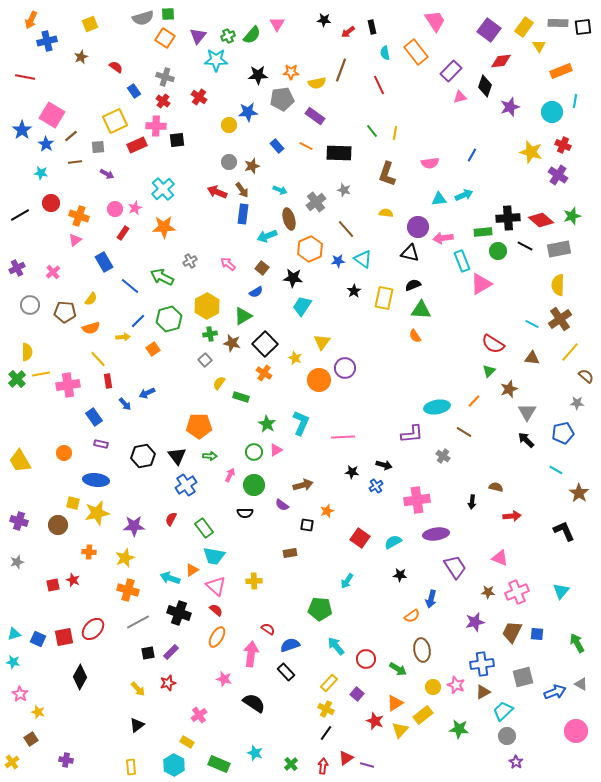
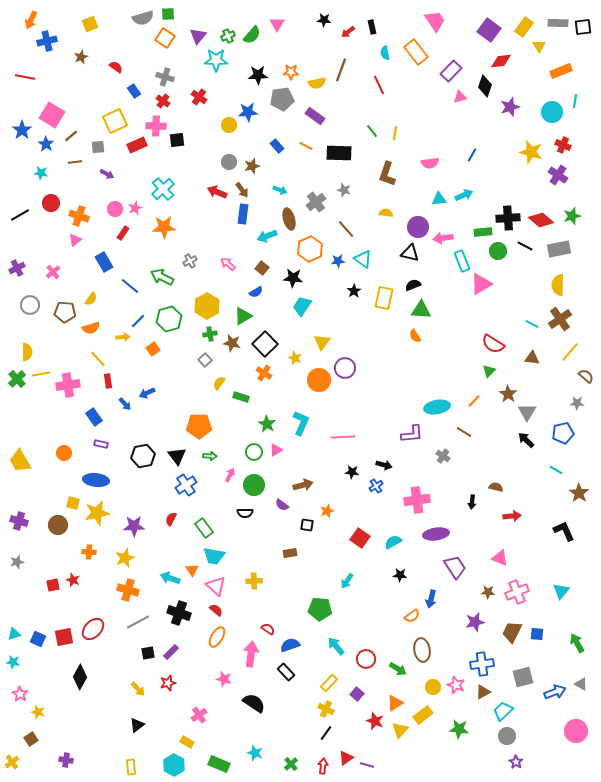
brown star at (509, 389): moved 1 px left, 5 px down; rotated 18 degrees counterclockwise
orange triangle at (192, 570): rotated 32 degrees counterclockwise
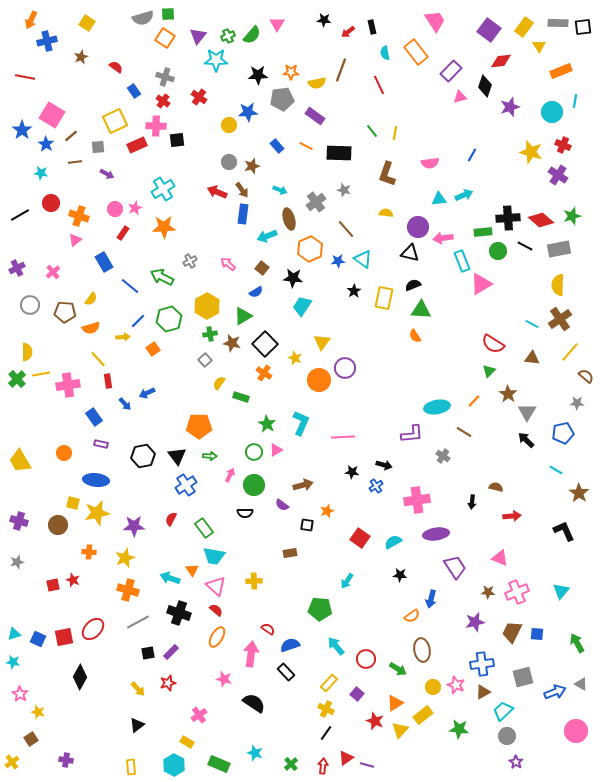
yellow square at (90, 24): moved 3 px left, 1 px up; rotated 35 degrees counterclockwise
cyan cross at (163, 189): rotated 10 degrees clockwise
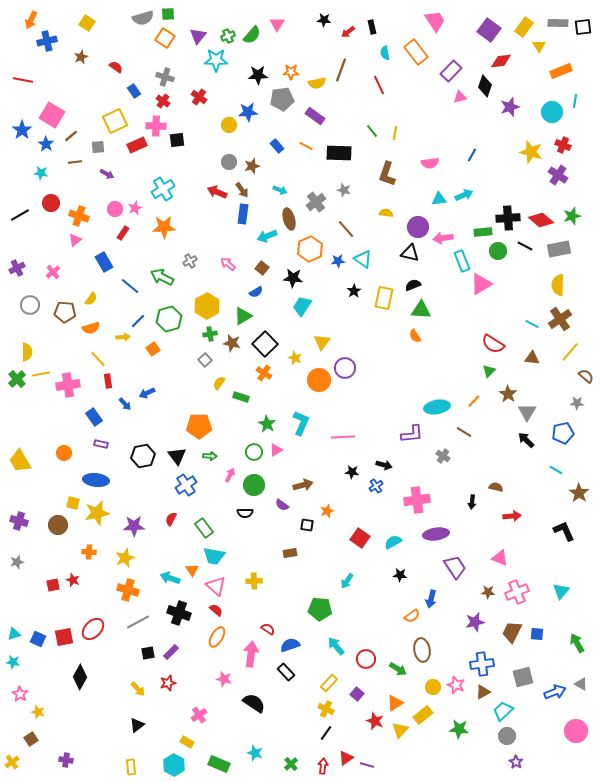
red line at (25, 77): moved 2 px left, 3 px down
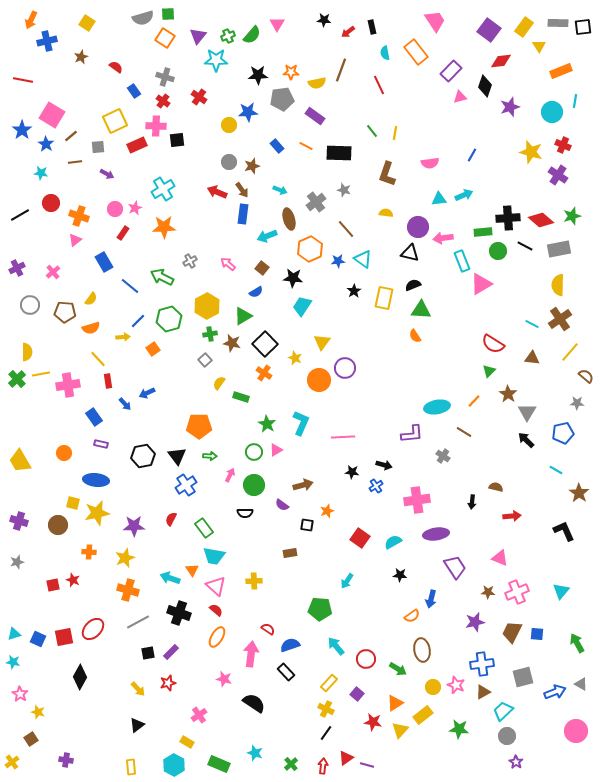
red star at (375, 721): moved 2 px left, 1 px down; rotated 12 degrees counterclockwise
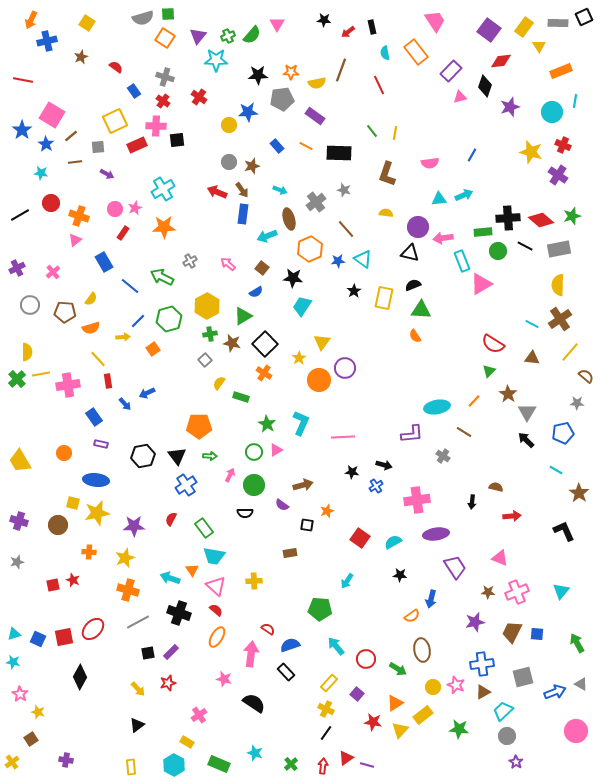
black square at (583, 27): moved 1 px right, 10 px up; rotated 18 degrees counterclockwise
yellow star at (295, 358): moved 4 px right; rotated 16 degrees clockwise
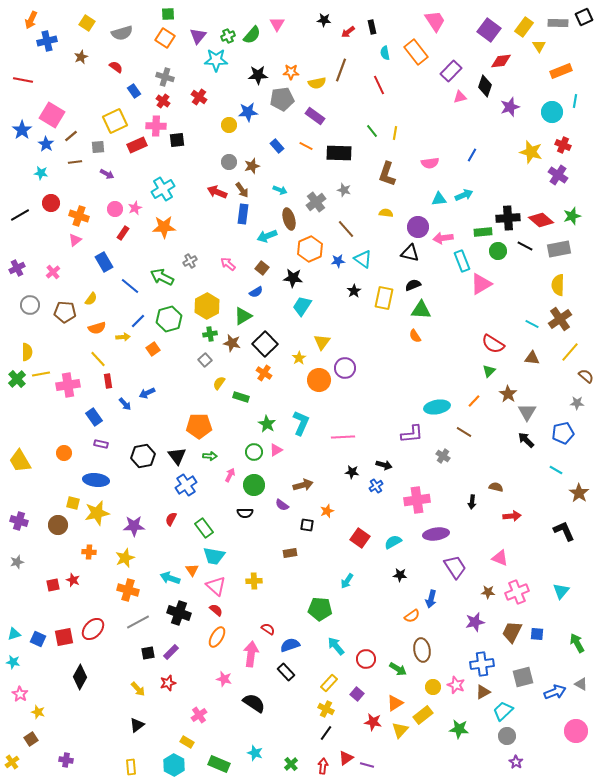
gray semicircle at (143, 18): moved 21 px left, 15 px down
orange semicircle at (91, 328): moved 6 px right
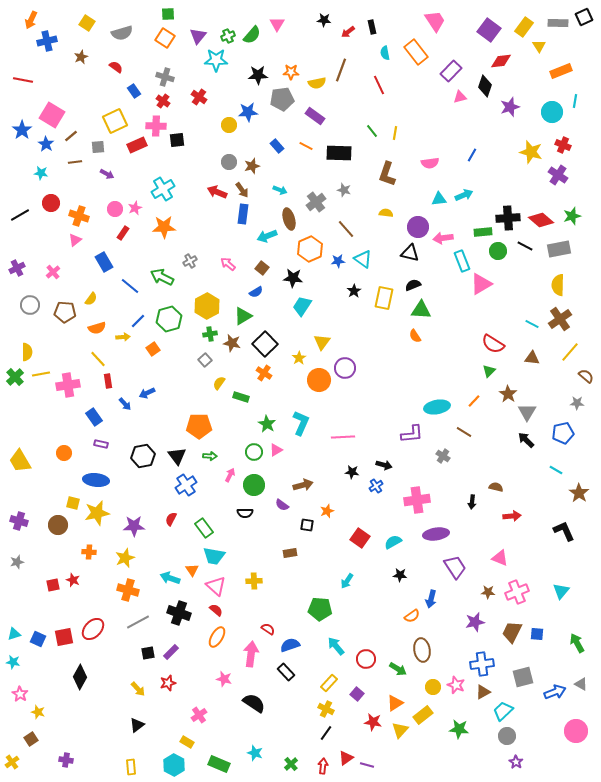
green cross at (17, 379): moved 2 px left, 2 px up
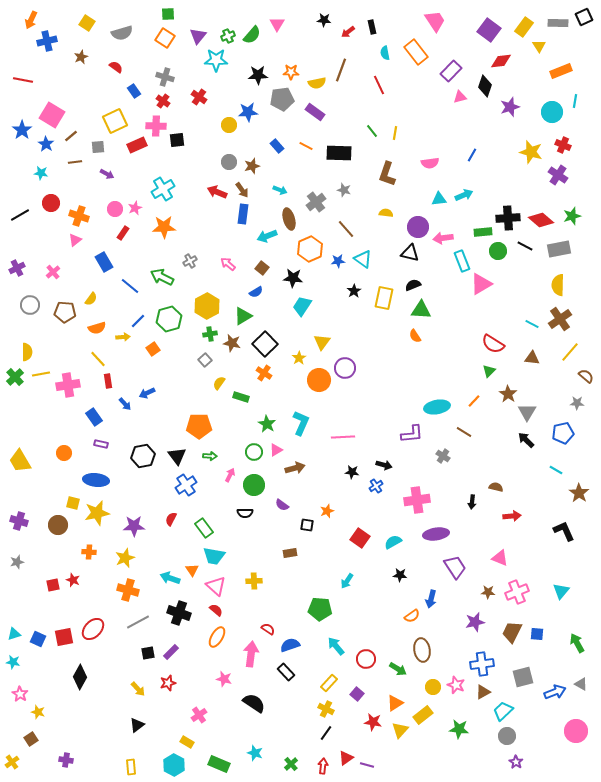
purple rectangle at (315, 116): moved 4 px up
brown arrow at (303, 485): moved 8 px left, 17 px up
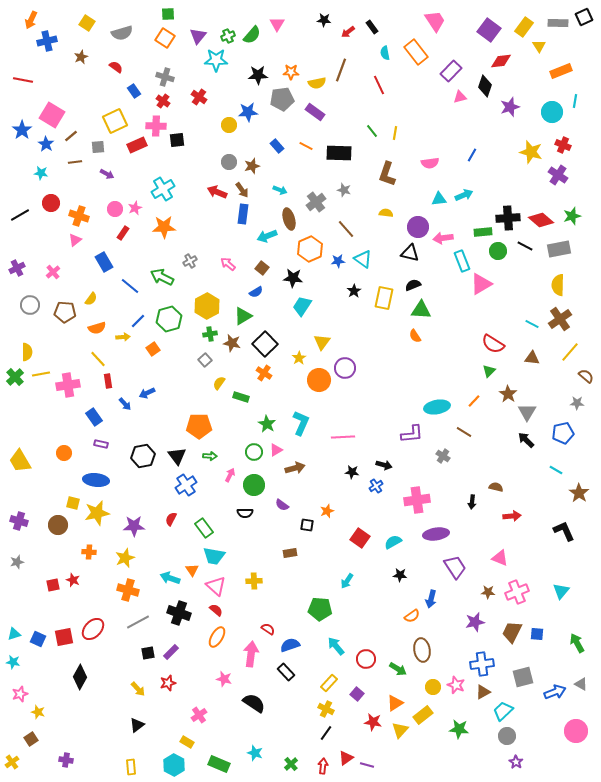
black rectangle at (372, 27): rotated 24 degrees counterclockwise
pink star at (20, 694): rotated 21 degrees clockwise
